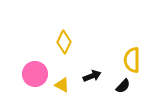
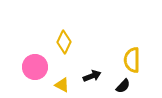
pink circle: moved 7 px up
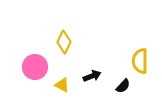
yellow semicircle: moved 8 px right, 1 px down
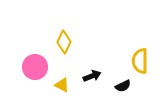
black semicircle: rotated 21 degrees clockwise
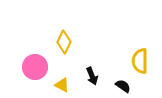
black arrow: rotated 90 degrees clockwise
black semicircle: rotated 119 degrees counterclockwise
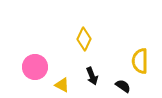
yellow diamond: moved 20 px right, 3 px up
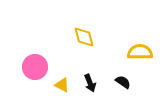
yellow diamond: moved 2 px up; rotated 40 degrees counterclockwise
yellow semicircle: moved 9 px up; rotated 90 degrees clockwise
black arrow: moved 2 px left, 7 px down
black semicircle: moved 4 px up
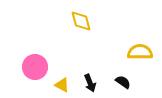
yellow diamond: moved 3 px left, 16 px up
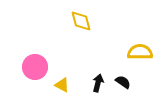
black arrow: moved 8 px right; rotated 144 degrees counterclockwise
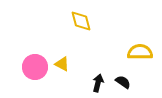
yellow triangle: moved 21 px up
